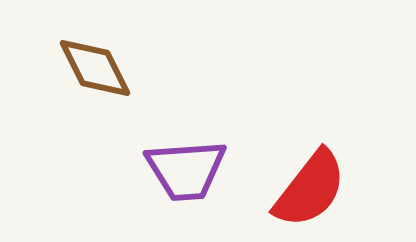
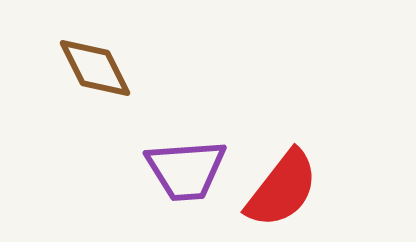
red semicircle: moved 28 px left
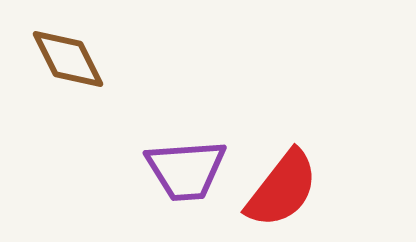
brown diamond: moved 27 px left, 9 px up
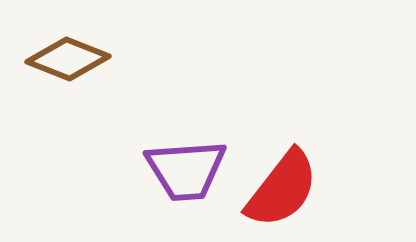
brown diamond: rotated 42 degrees counterclockwise
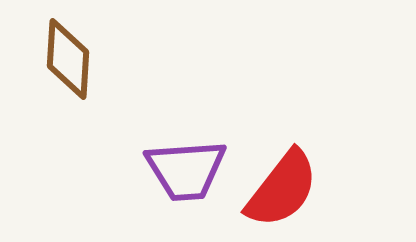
brown diamond: rotated 72 degrees clockwise
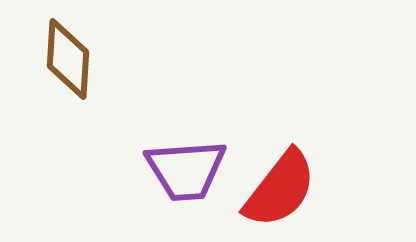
red semicircle: moved 2 px left
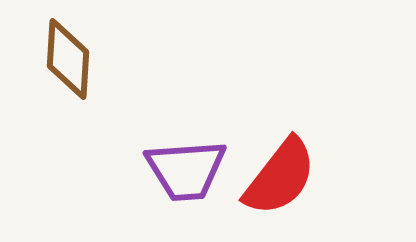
red semicircle: moved 12 px up
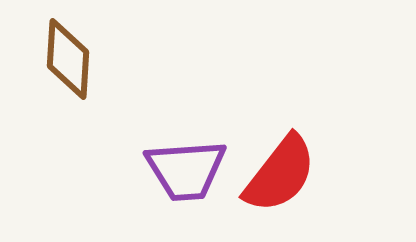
red semicircle: moved 3 px up
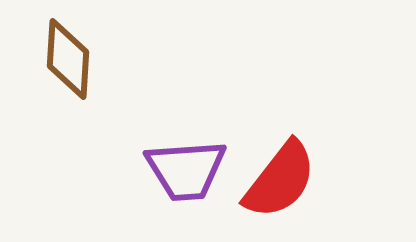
red semicircle: moved 6 px down
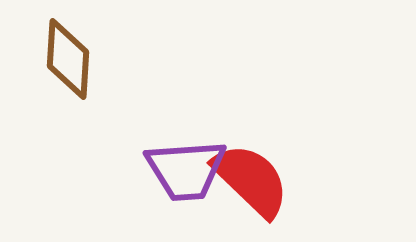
red semicircle: moved 29 px left; rotated 84 degrees counterclockwise
